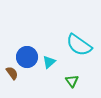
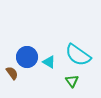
cyan semicircle: moved 1 px left, 10 px down
cyan triangle: rotated 48 degrees counterclockwise
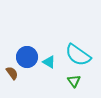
green triangle: moved 2 px right
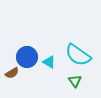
brown semicircle: rotated 96 degrees clockwise
green triangle: moved 1 px right
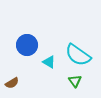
blue circle: moved 12 px up
brown semicircle: moved 10 px down
